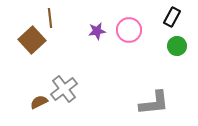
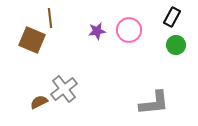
brown square: rotated 24 degrees counterclockwise
green circle: moved 1 px left, 1 px up
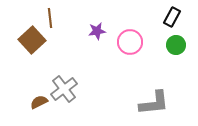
pink circle: moved 1 px right, 12 px down
brown square: rotated 24 degrees clockwise
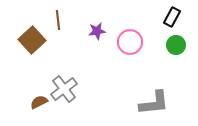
brown line: moved 8 px right, 2 px down
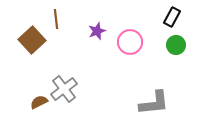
brown line: moved 2 px left, 1 px up
purple star: rotated 12 degrees counterclockwise
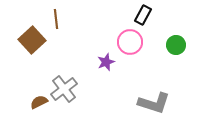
black rectangle: moved 29 px left, 2 px up
purple star: moved 9 px right, 31 px down
gray L-shape: rotated 24 degrees clockwise
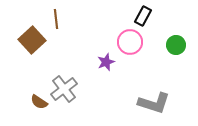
black rectangle: moved 1 px down
brown semicircle: rotated 120 degrees counterclockwise
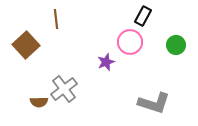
brown square: moved 6 px left, 5 px down
brown semicircle: rotated 36 degrees counterclockwise
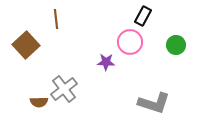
purple star: rotated 24 degrees clockwise
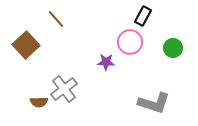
brown line: rotated 36 degrees counterclockwise
green circle: moved 3 px left, 3 px down
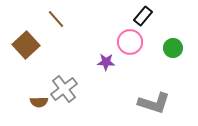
black rectangle: rotated 12 degrees clockwise
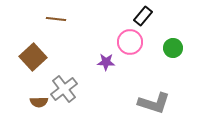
brown line: rotated 42 degrees counterclockwise
brown square: moved 7 px right, 12 px down
